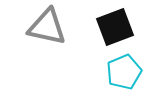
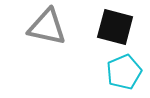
black square: rotated 36 degrees clockwise
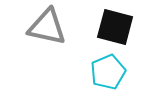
cyan pentagon: moved 16 px left
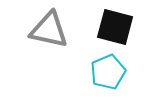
gray triangle: moved 2 px right, 3 px down
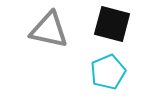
black square: moved 3 px left, 3 px up
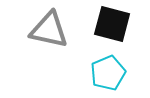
cyan pentagon: moved 1 px down
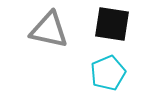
black square: rotated 6 degrees counterclockwise
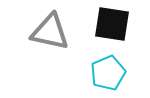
gray triangle: moved 1 px right, 2 px down
